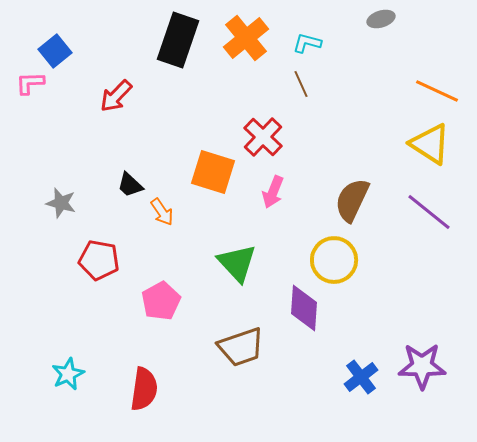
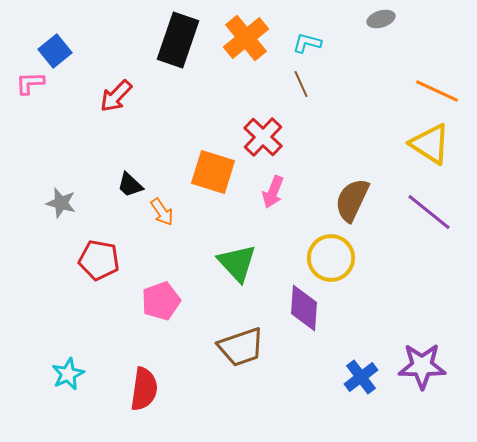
yellow circle: moved 3 px left, 2 px up
pink pentagon: rotated 9 degrees clockwise
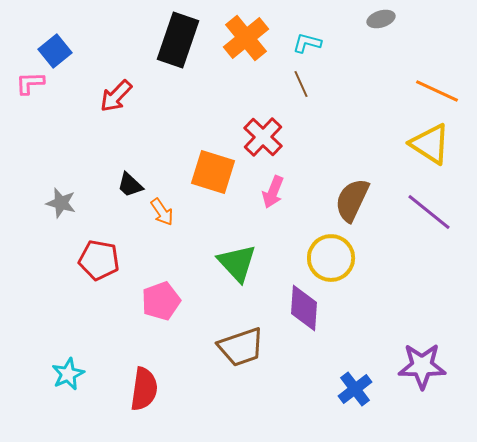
blue cross: moved 6 px left, 12 px down
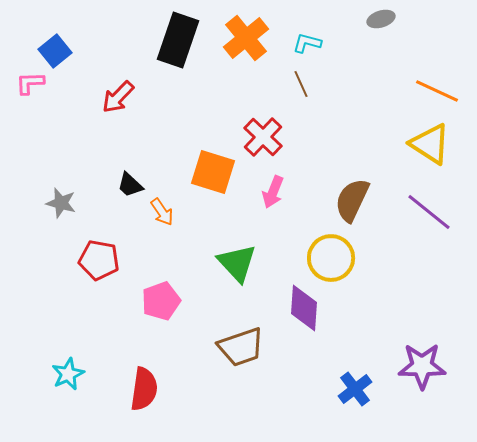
red arrow: moved 2 px right, 1 px down
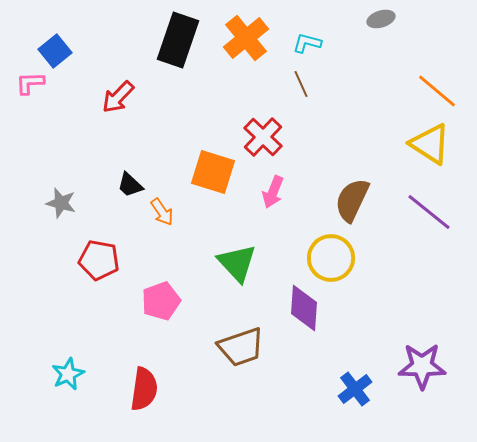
orange line: rotated 15 degrees clockwise
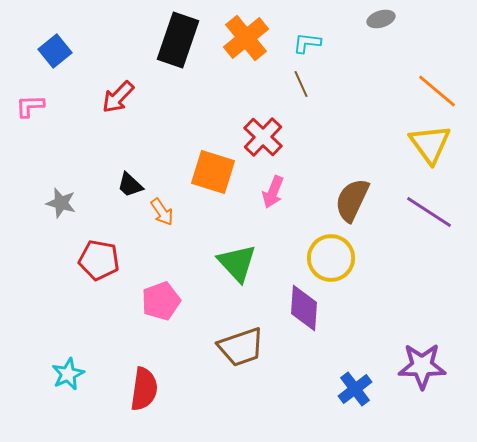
cyan L-shape: rotated 8 degrees counterclockwise
pink L-shape: moved 23 px down
yellow triangle: rotated 21 degrees clockwise
purple line: rotated 6 degrees counterclockwise
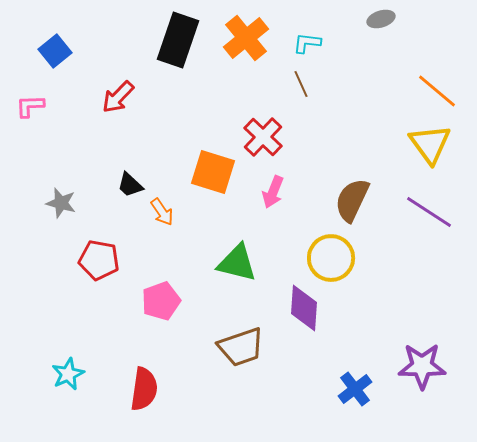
green triangle: rotated 33 degrees counterclockwise
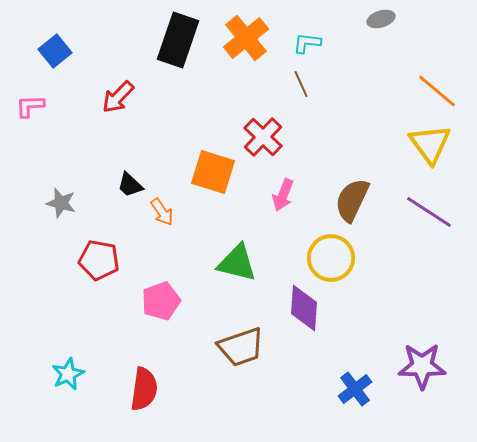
pink arrow: moved 10 px right, 3 px down
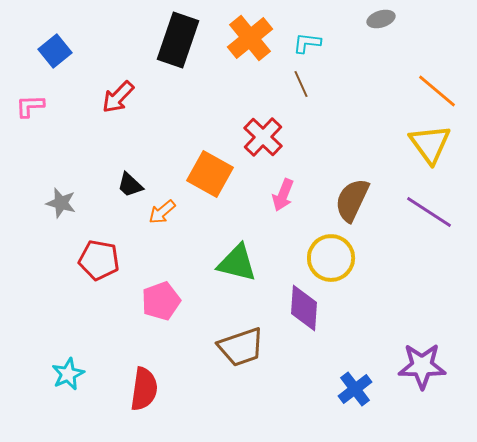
orange cross: moved 4 px right
orange square: moved 3 px left, 2 px down; rotated 12 degrees clockwise
orange arrow: rotated 84 degrees clockwise
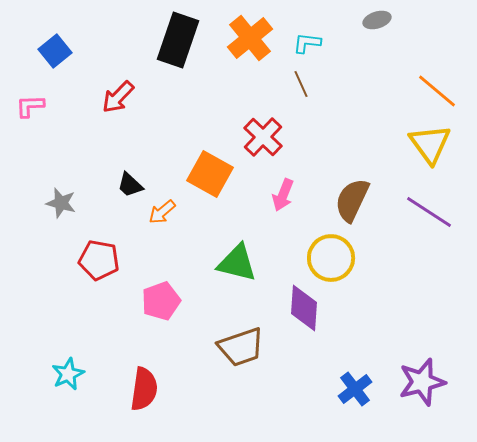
gray ellipse: moved 4 px left, 1 px down
purple star: moved 16 px down; rotated 15 degrees counterclockwise
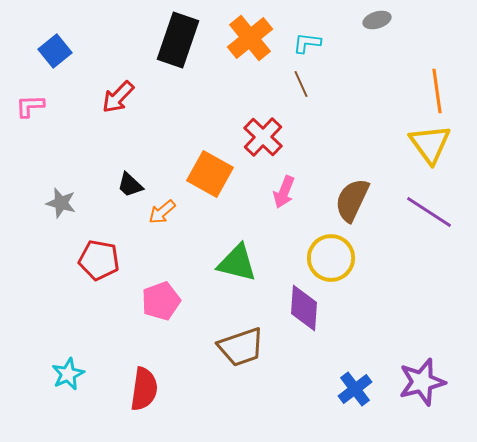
orange line: rotated 42 degrees clockwise
pink arrow: moved 1 px right, 3 px up
